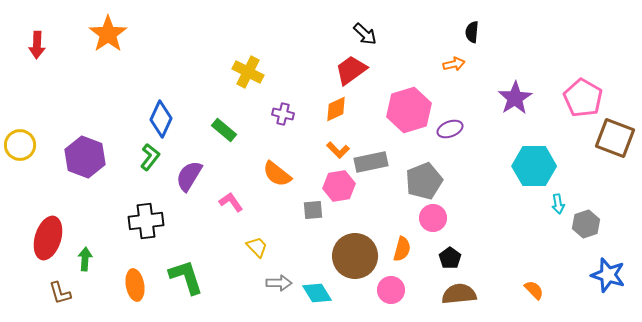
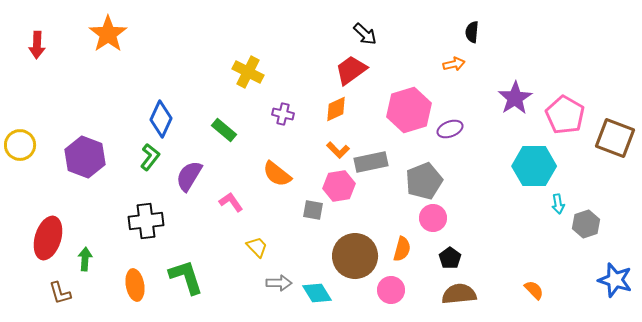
pink pentagon at (583, 98): moved 18 px left, 17 px down
gray square at (313, 210): rotated 15 degrees clockwise
blue star at (608, 275): moved 7 px right, 5 px down
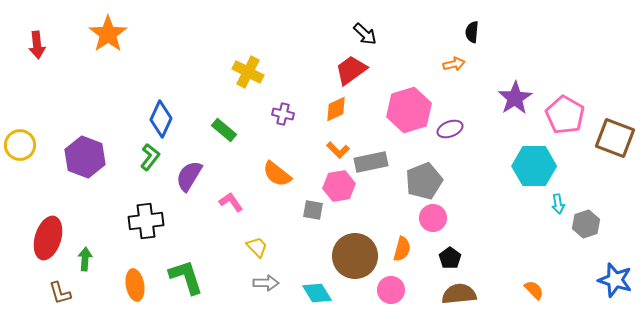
red arrow at (37, 45): rotated 8 degrees counterclockwise
gray arrow at (279, 283): moved 13 px left
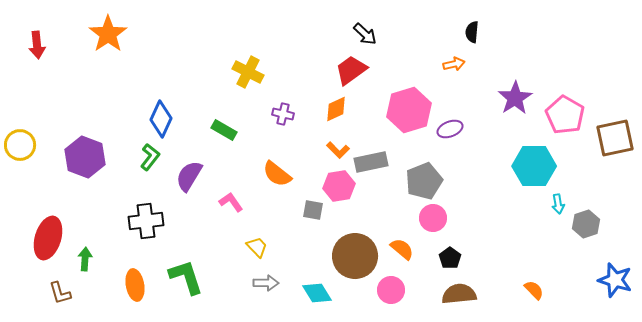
green rectangle at (224, 130): rotated 10 degrees counterclockwise
brown square at (615, 138): rotated 33 degrees counterclockwise
orange semicircle at (402, 249): rotated 65 degrees counterclockwise
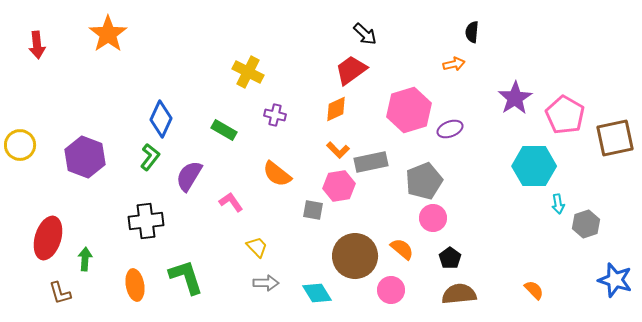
purple cross at (283, 114): moved 8 px left, 1 px down
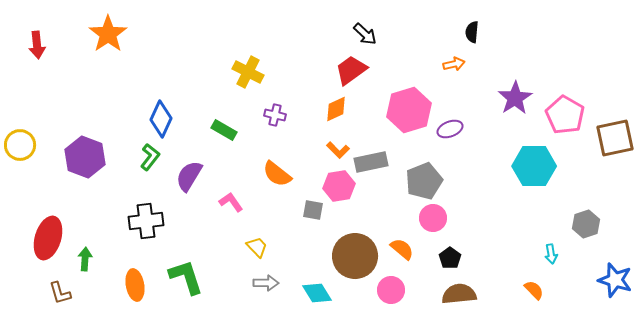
cyan arrow at (558, 204): moved 7 px left, 50 px down
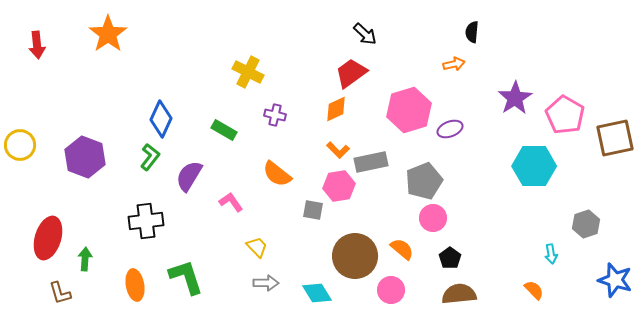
red trapezoid at (351, 70): moved 3 px down
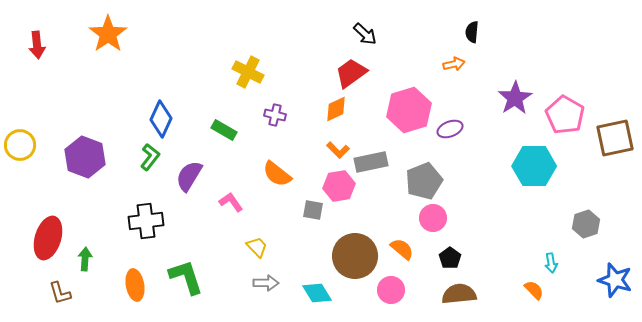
cyan arrow at (551, 254): moved 9 px down
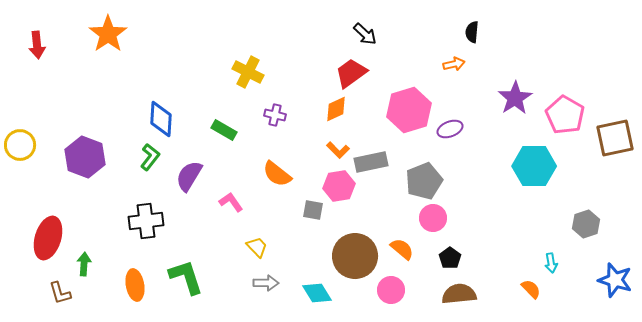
blue diamond at (161, 119): rotated 21 degrees counterclockwise
green arrow at (85, 259): moved 1 px left, 5 px down
orange semicircle at (534, 290): moved 3 px left, 1 px up
